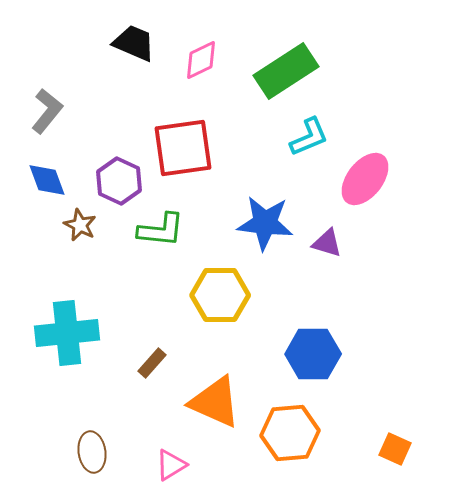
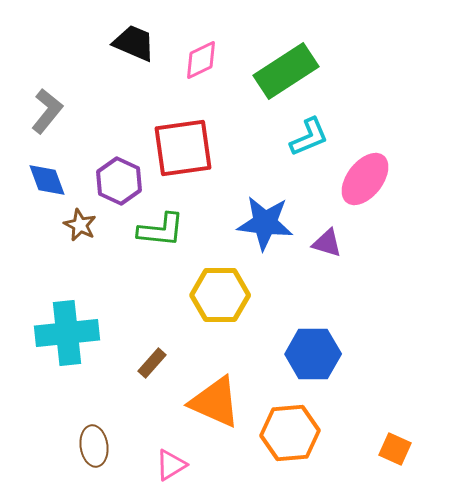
brown ellipse: moved 2 px right, 6 px up
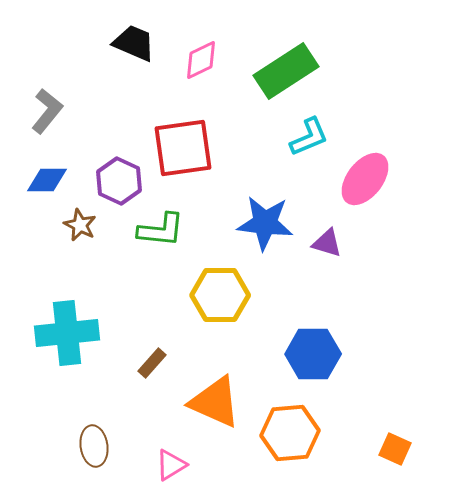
blue diamond: rotated 69 degrees counterclockwise
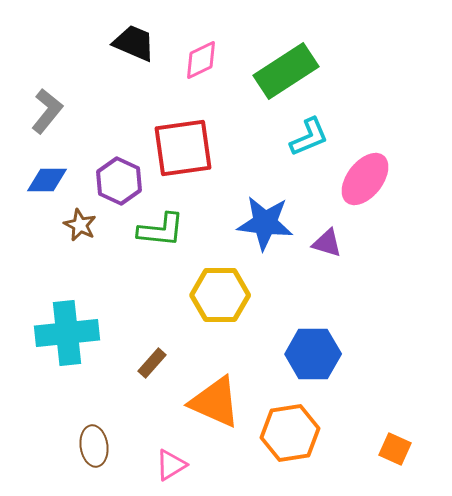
orange hexagon: rotated 4 degrees counterclockwise
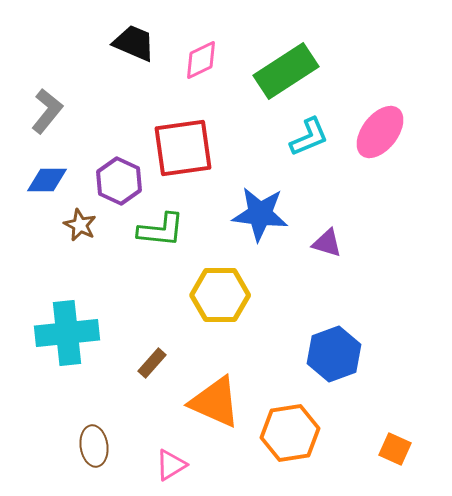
pink ellipse: moved 15 px right, 47 px up
blue star: moved 5 px left, 9 px up
blue hexagon: moved 21 px right; rotated 20 degrees counterclockwise
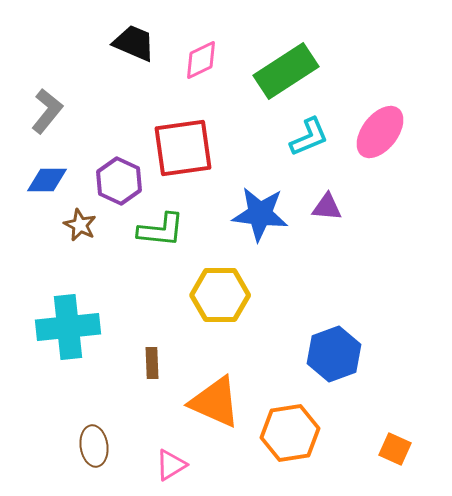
purple triangle: moved 36 px up; rotated 12 degrees counterclockwise
cyan cross: moved 1 px right, 6 px up
brown rectangle: rotated 44 degrees counterclockwise
